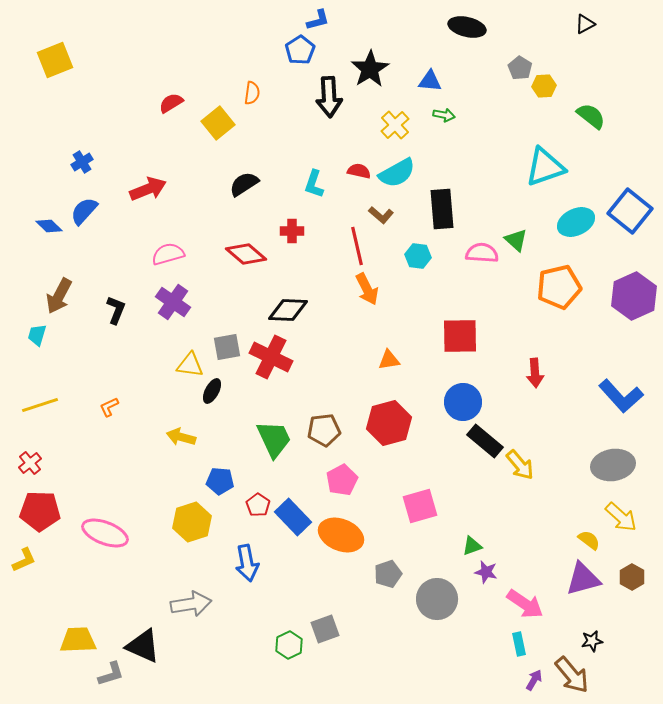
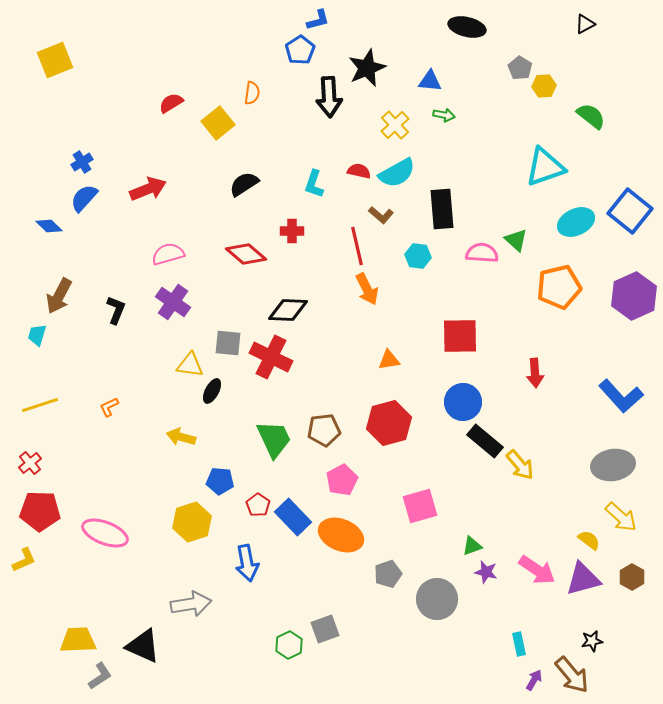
black star at (370, 69): moved 3 px left, 1 px up; rotated 9 degrees clockwise
blue semicircle at (84, 211): moved 13 px up
gray square at (227, 347): moved 1 px right, 4 px up; rotated 16 degrees clockwise
pink arrow at (525, 604): moved 12 px right, 34 px up
gray L-shape at (111, 674): moved 11 px left, 2 px down; rotated 16 degrees counterclockwise
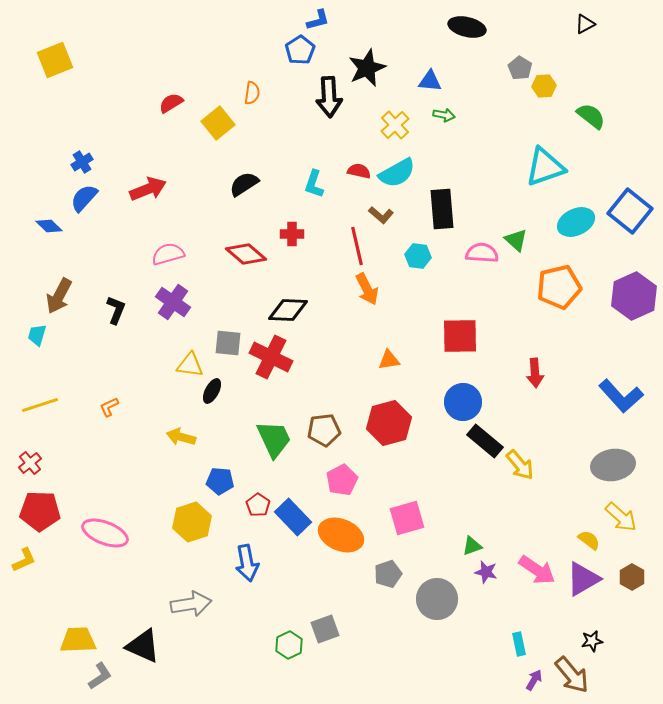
red cross at (292, 231): moved 3 px down
pink square at (420, 506): moved 13 px left, 12 px down
purple triangle at (583, 579): rotated 15 degrees counterclockwise
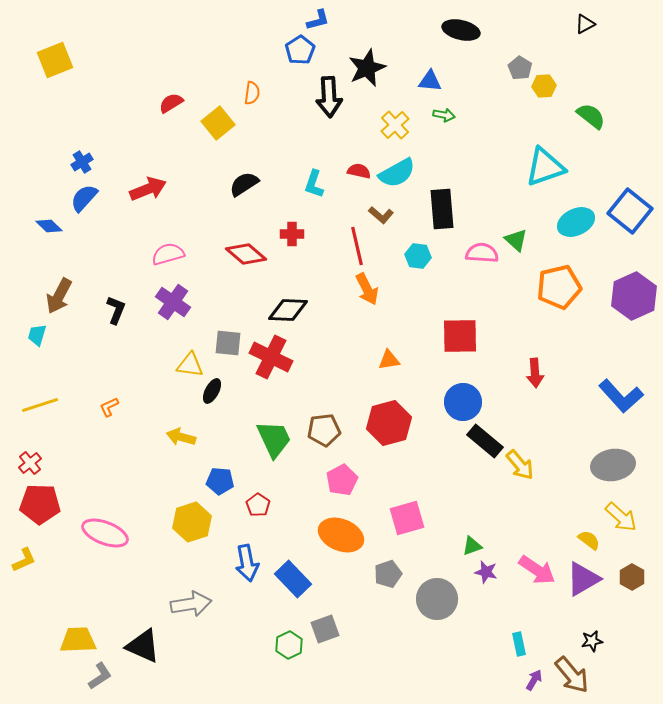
black ellipse at (467, 27): moved 6 px left, 3 px down
red pentagon at (40, 511): moved 7 px up
blue rectangle at (293, 517): moved 62 px down
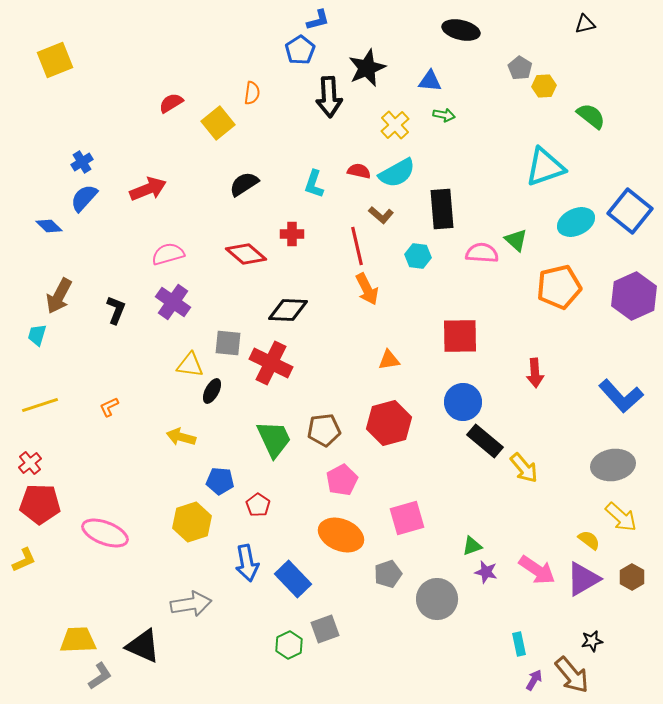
black triangle at (585, 24): rotated 15 degrees clockwise
red cross at (271, 357): moved 6 px down
yellow arrow at (520, 465): moved 4 px right, 3 px down
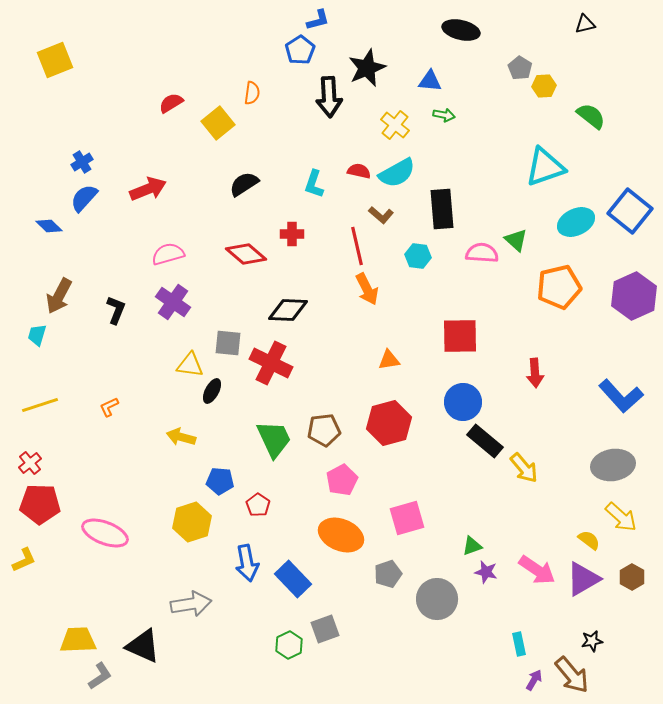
yellow cross at (395, 125): rotated 8 degrees counterclockwise
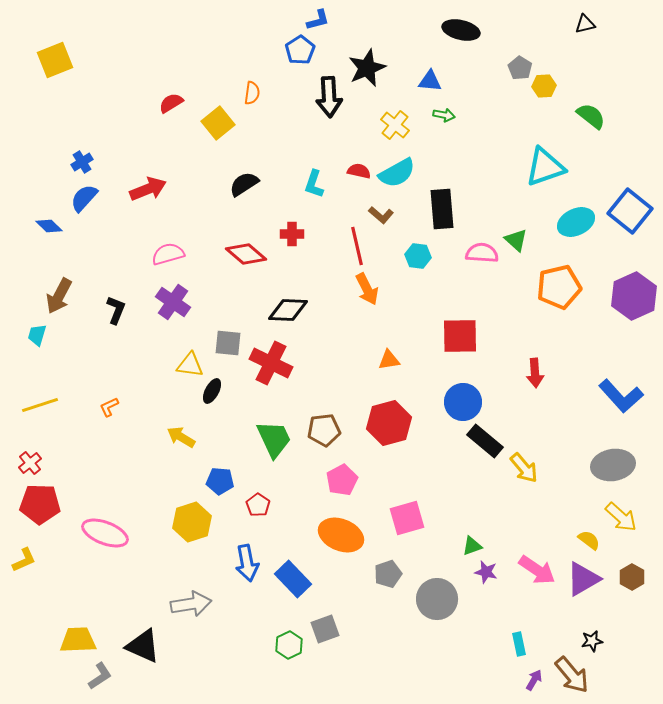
yellow arrow at (181, 437): rotated 16 degrees clockwise
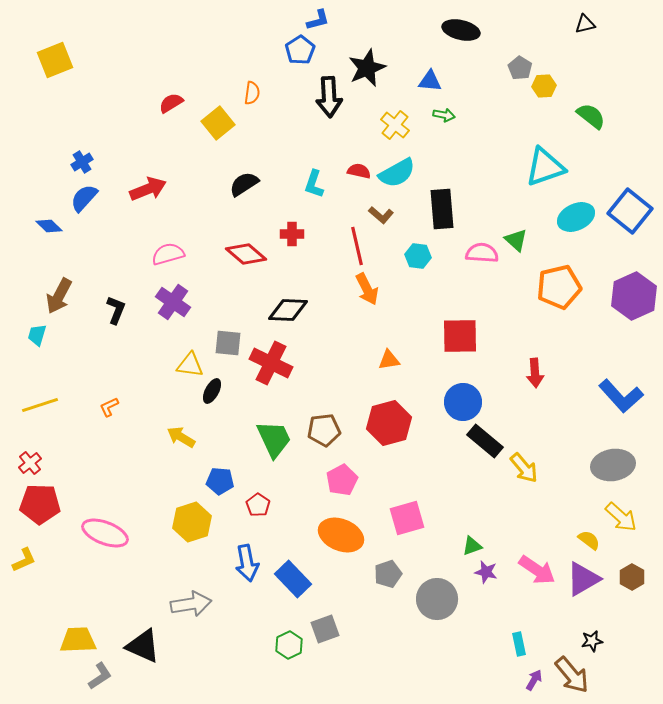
cyan ellipse at (576, 222): moved 5 px up
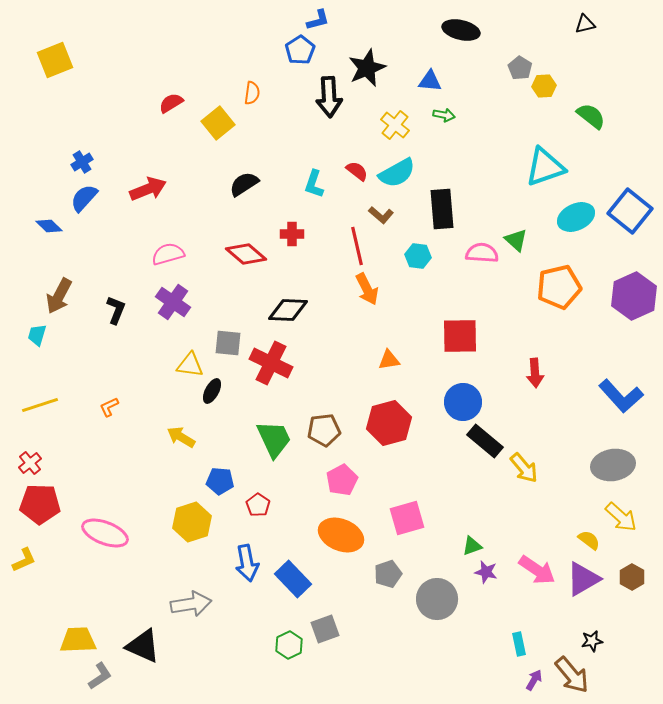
red semicircle at (359, 171): moved 2 px left; rotated 25 degrees clockwise
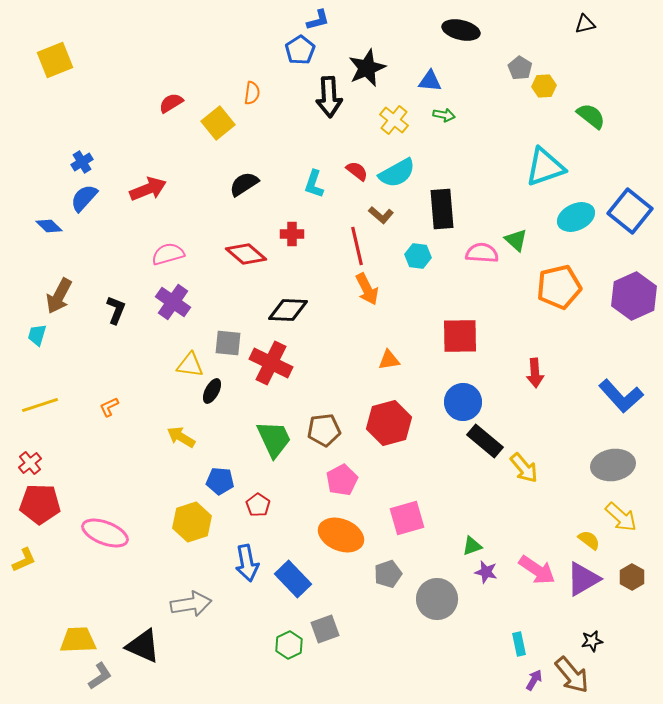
yellow cross at (395, 125): moved 1 px left, 5 px up
